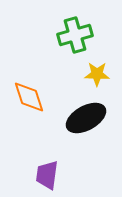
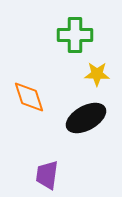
green cross: rotated 16 degrees clockwise
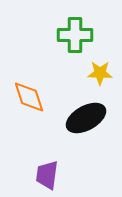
yellow star: moved 3 px right, 1 px up
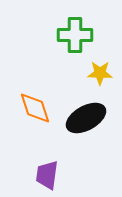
orange diamond: moved 6 px right, 11 px down
